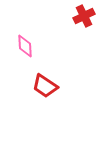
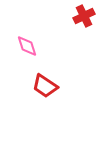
pink diamond: moved 2 px right; rotated 15 degrees counterclockwise
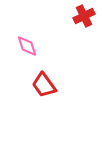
red trapezoid: moved 1 px left, 1 px up; rotated 20 degrees clockwise
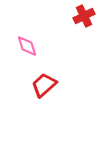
red trapezoid: rotated 84 degrees clockwise
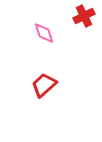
pink diamond: moved 17 px right, 13 px up
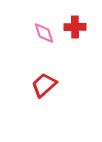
red cross: moved 9 px left, 11 px down; rotated 25 degrees clockwise
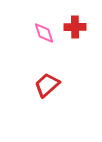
red trapezoid: moved 3 px right
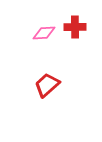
pink diamond: rotated 75 degrees counterclockwise
